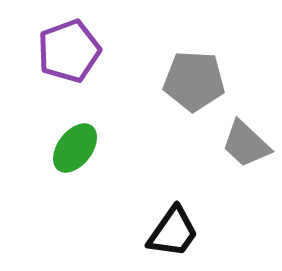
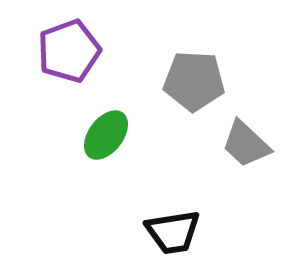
green ellipse: moved 31 px right, 13 px up
black trapezoid: rotated 46 degrees clockwise
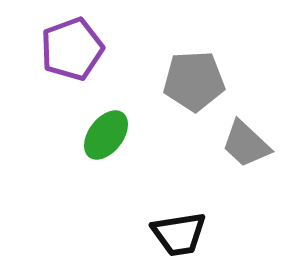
purple pentagon: moved 3 px right, 2 px up
gray pentagon: rotated 6 degrees counterclockwise
black trapezoid: moved 6 px right, 2 px down
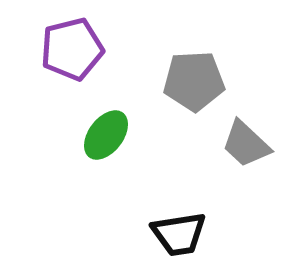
purple pentagon: rotated 6 degrees clockwise
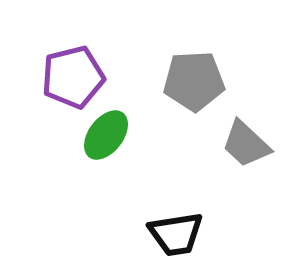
purple pentagon: moved 1 px right, 28 px down
black trapezoid: moved 3 px left
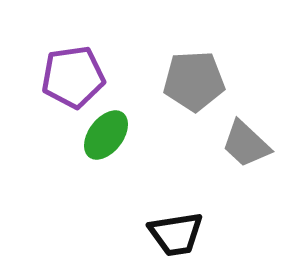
purple pentagon: rotated 6 degrees clockwise
